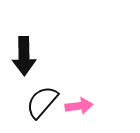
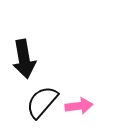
black arrow: moved 3 px down; rotated 9 degrees counterclockwise
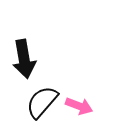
pink arrow: rotated 28 degrees clockwise
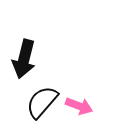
black arrow: rotated 24 degrees clockwise
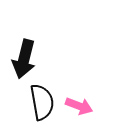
black semicircle: rotated 129 degrees clockwise
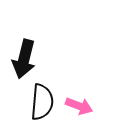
black semicircle: rotated 15 degrees clockwise
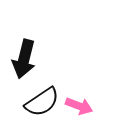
black semicircle: rotated 51 degrees clockwise
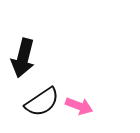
black arrow: moved 1 px left, 1 px up
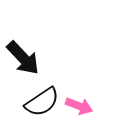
black arrow: rotated 57 degrees counterclockwise
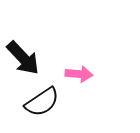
pink arrow: moved 32 px up; rotated 16 degrees counterclockwise
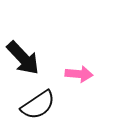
black semicircle: moved 4 px left, 3 px down
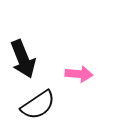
black arrow: moved 1 px down; rotated 21 degrees clockwise
